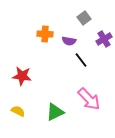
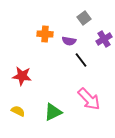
green triangle: moved 2 px left
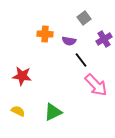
pink arrow: moved 7 px right, 14 px up
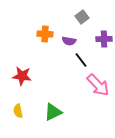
gray square: moved 2 px left, 1 px up
purple cross: rotated 28 degrees clockwise
pink arrow: moved 2 px right
yellow semicircle: rotated 128 degrees counterclockwise
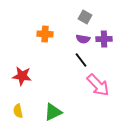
gray square: moved 3 px right; rotated 24 degrees counterclockwise
purple semicircle: moved 14 px right, 2 px up
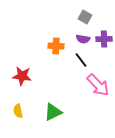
orange cross: moved 11 px right, 12 px down
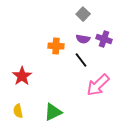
gray square: moved 2 px left, 3 px up; rotated 16 degrees clockwise
purple cross: rotated 21 degrees clockwise
red star: rotated 30 degrees clockwise
pink arrow: rotated 90 degrees clockwise
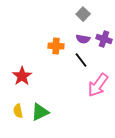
pink arrow: rotated 10 degrees counterclockwise
green triangle: moved 13 px left
